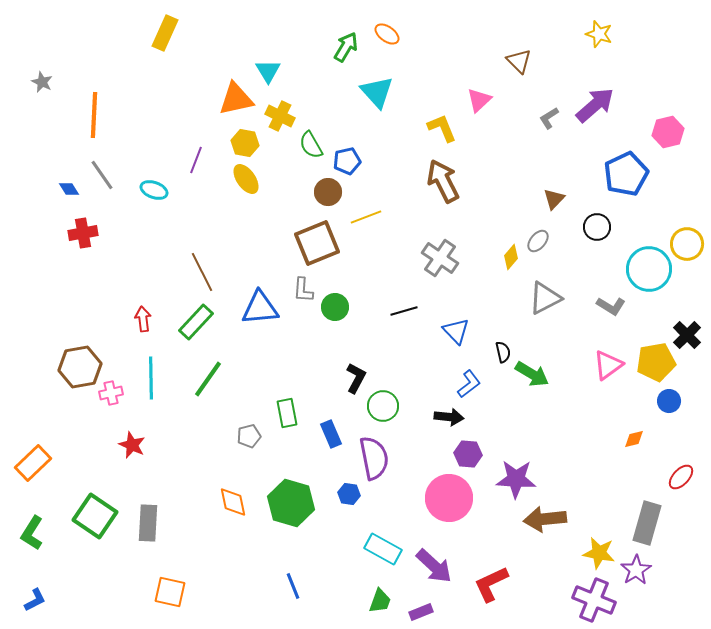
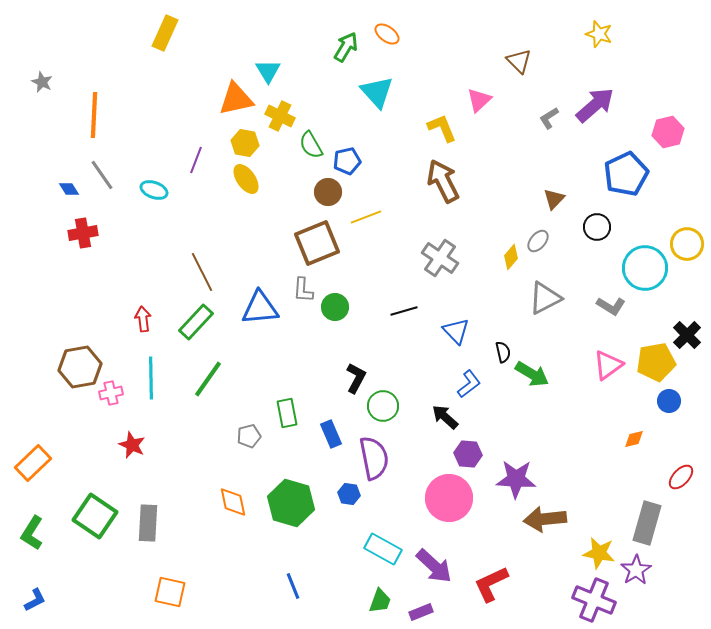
cyan circle at (649, 269): moved 4 px left, 1 px up
black arrow at (449, 417): moved 4 px left; rotated 144 degrees counterclockwise
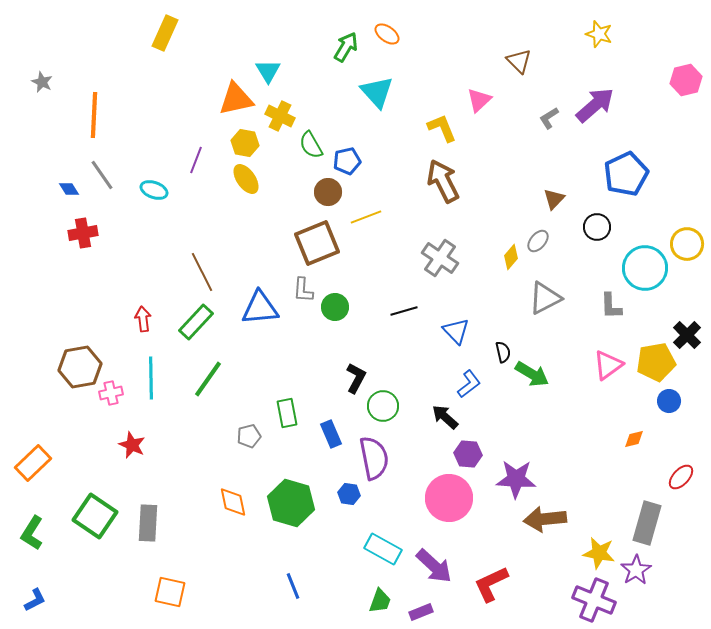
pink hexagon at (668, 132): moved 18 px right, 52 px up
gray L-shape at (611, 306): rotated 56 degrees clockwise
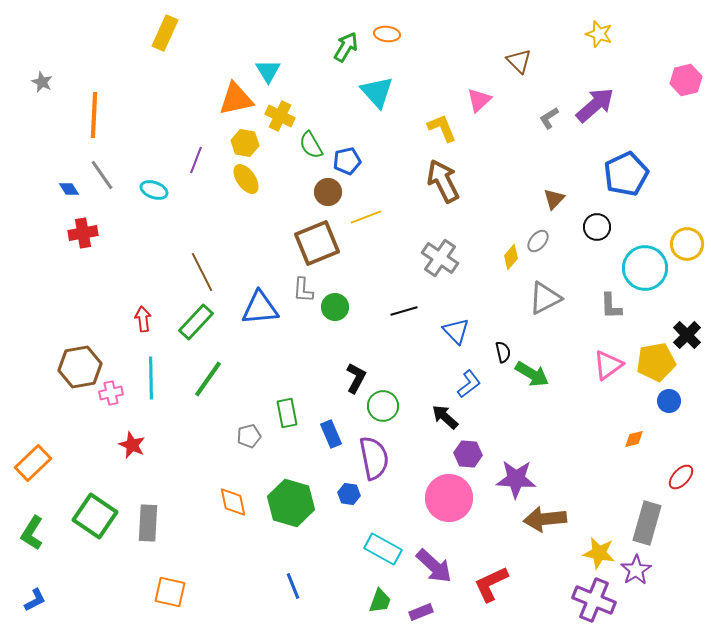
orange ellipse at (387, 34): rotated 30 degrees counterclockwise
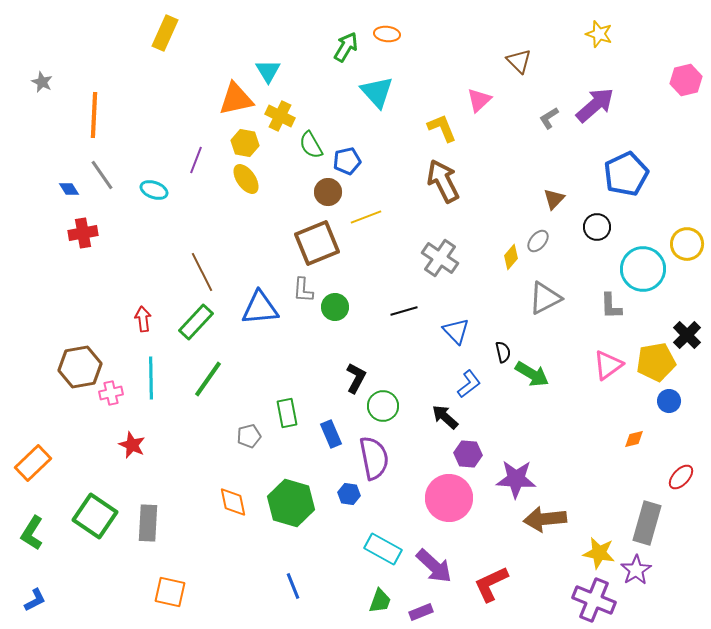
cyan circle at (645, 268): moved 2 px left, 1 px down
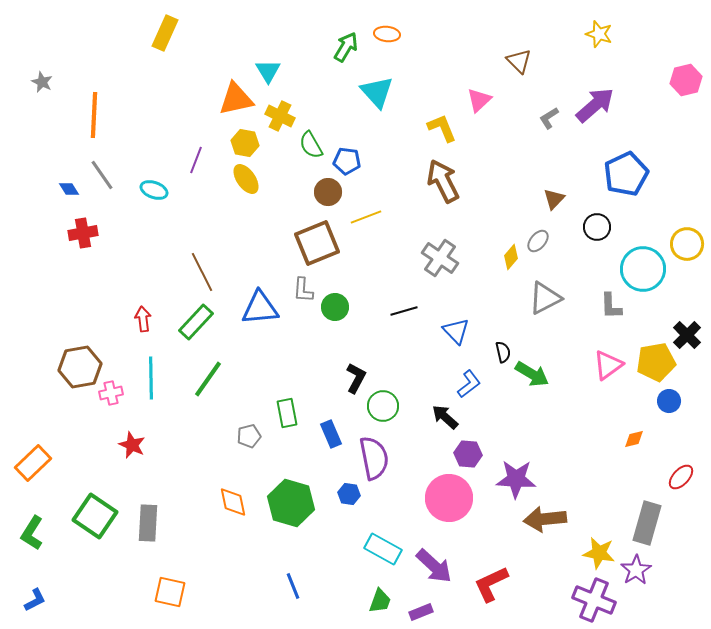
blue pentagon at (347, 161): rotated 20 degrees clockwise
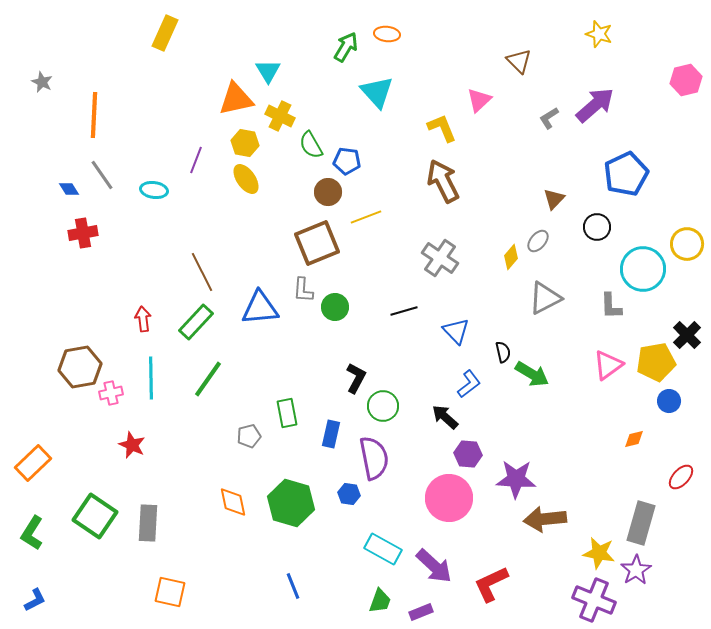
cyan ellipse at (154, 190): rotated 12 degrees counterclockwise
blue rectangle at (331, 434): rotated 36 degrees clockwise
gray rectangle at (647, 523): moved 6 px left
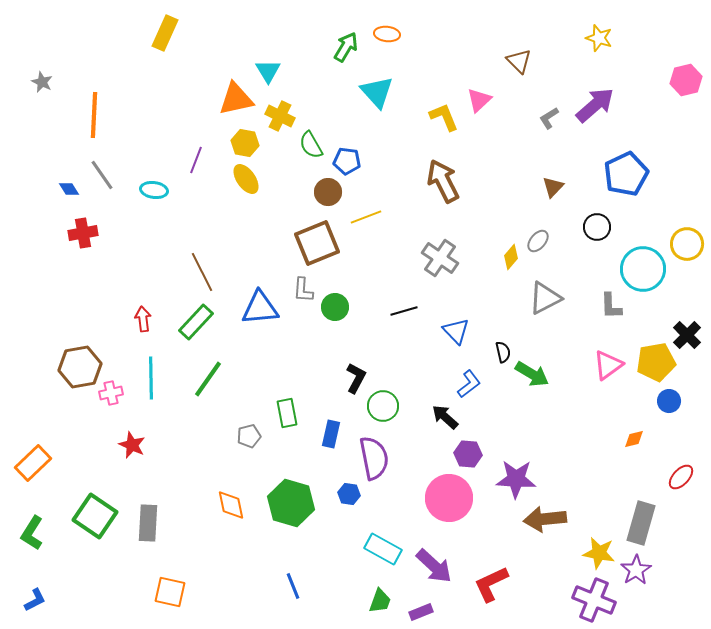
yellow star at (599, 34): moved 4 px down
yellow L-shape at (442, 128): moved 2 px right, 11 px up
brown triangle at (554, 199): moved 1 px left, 12 px up
orange diamond at (233, 502): moved 2 px left, 3 px down
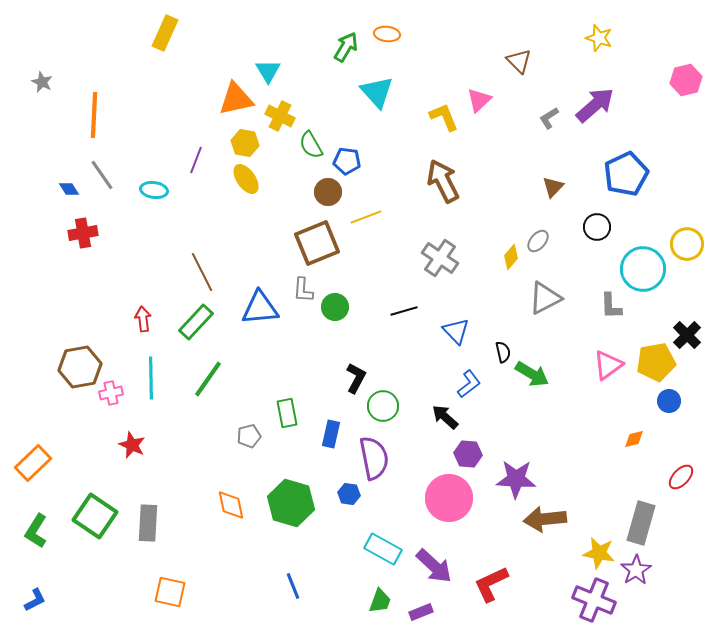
green L-shape at (32, 533): moved 4 px right, 2 px up
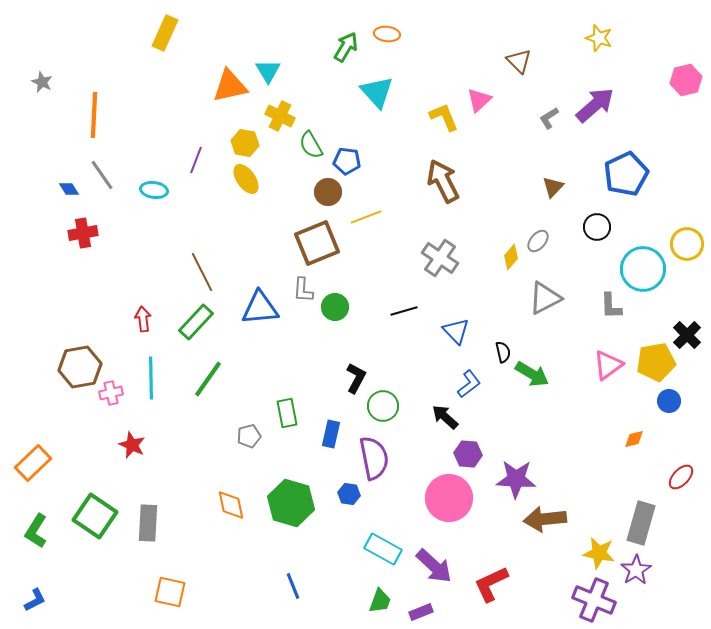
orange triangle at (236, 99): moved 6 px left, 13 px up
